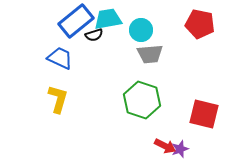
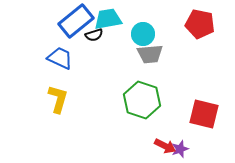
cyan circle: moved 2 px right, 4 px down
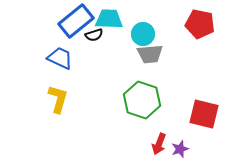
cyan trapezoid: moved 1 px right; rotated 12 degrees clockwise
red arrow: moved 6 px left, 2 px up; rotated 85 degrees clockwise
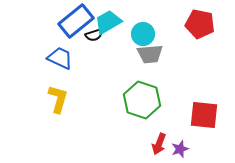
cyan trapezoid: moved 1 px left, 3 px down; rotated 32 degrees counterclockwise
red square: moved 1 px down; rotated 8 degrees counterclockwise
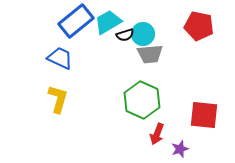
red pentagon: moved 1 px left, 2 px down
black semicircle: moved 31 px right
green hexagon: rotated 6 degrees clockwise
red arrow: moved 2 px left, 10 px up
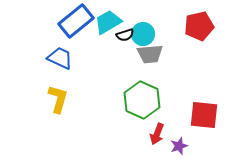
red pentagon: rotated 24 degrees counterclockwise
purple star: moved 1 px left, 3 px up
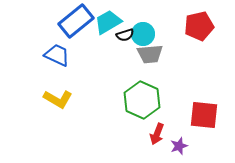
blue trapezoid: moved 3 px left, 3 px up
yellow L-shape: rotated 104 degrees clockwise
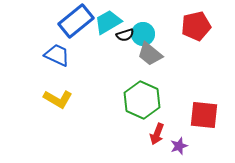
red pentagon: moved 3 px left
gray trapezoid: rotated 44 degrees clockwise
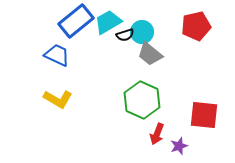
cyan circle: moved 1 px left, 2 px up
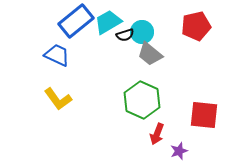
yellow L-shape: rotated 24 degrees clockwise
purple star: moved 5 px down
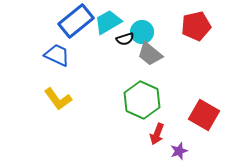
black semicircle: moved 4 px down
red square: rotated 24 degrees clockwise
